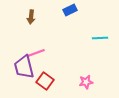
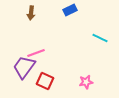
brown arrow: moved 4 px up
cyan line: rotated 28 degrees clockwise
purple trapezoid: rotated 50 degrees clockwise
red square: rotated 12 degrees counterclockwise
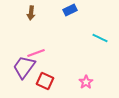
pink star: rotated 24 degrees counterclockwise
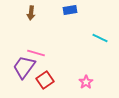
blue rectangle: rotated 16 degrees clockwise
pink line: rotated 36 degrees clockwise
red square: moved 1 px up; rotated 30 degrees clockwise
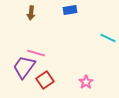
cyan line: moved 8 px right
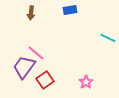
pink line: rotated 24 degrees clockwise
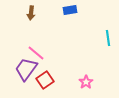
cyan line: rotated 56 degrees clockwise
purple trapezoid: moved 2 px right, 2 px down
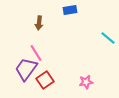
brown arrow: moved 8 px right, 10 px down
cyan line: rotated 42 degrees counterclockwise
pink line: rotated 18 degrees clockwise
pink star: rotated 24 degrees clockwise
